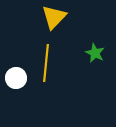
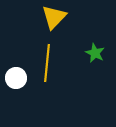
yellow line: moved 1 px right
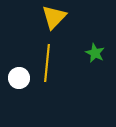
white circle: moved 3 px right
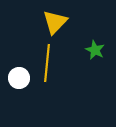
yellow triangle: moved 1 px right, 5 px down
green star: moved 3 px up
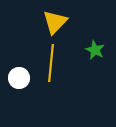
yellow line: moved 4 px right
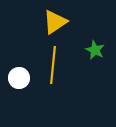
yellow triangle: rotated 12 degrees clockwise
yellow line: moved 2 px right, 2 px down
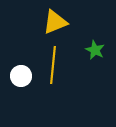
yellow triangle: rotated 12 degrees clockwise
white circle: moved 2 px right, 2 px up
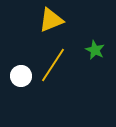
yellow triangle: moved 4 px left, 2 px up
yellow line: rotated 27 degrees clockwise
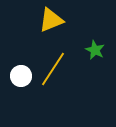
yellow line: moved 4 px down
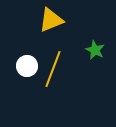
yellow line: rotated 12 degrees counterclockwise
white circle: moved 6 px right, 10 px up
